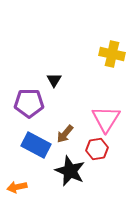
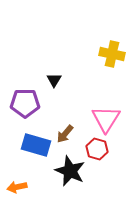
purple pentagon: moved 4 px left
blue rectangle: rotated 12 degrees counterclockwise
red hexagon: rotated 25 degrees clockwise
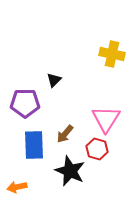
black triangle: rotated 14 degrees clockwise
blue rectangle: moved 2 px left; rotated 72 degrees clockwise
